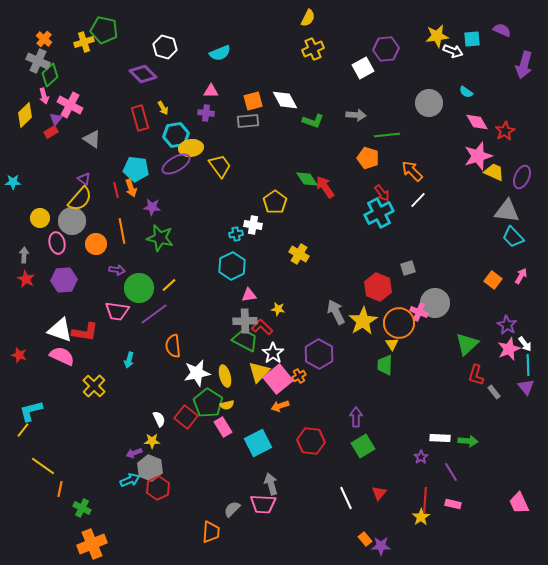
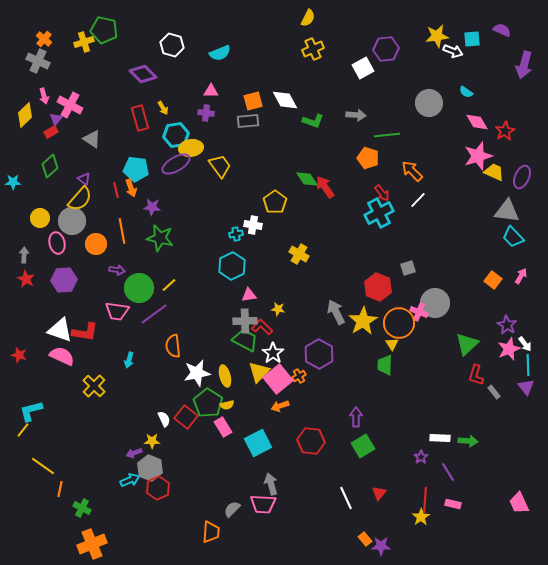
white hexagon at (165, 47): moved 7 px right, 2 px up
green diamond at (50, 75): moved 91 px down
white semicircle at (159, 419): moved 5 px right
purple line at (451, 472): moved 3 px left
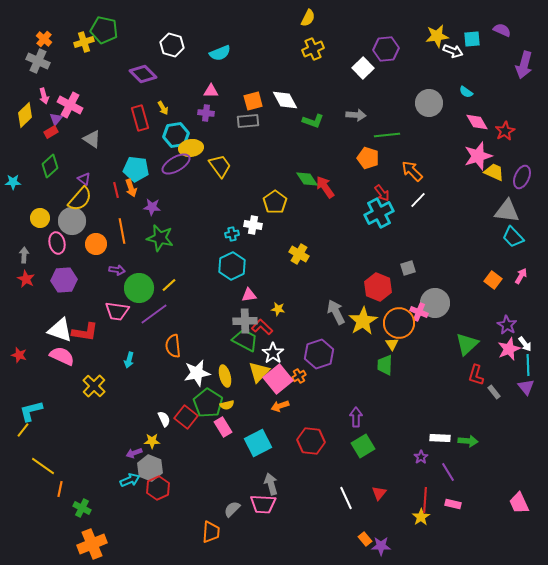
white square at (363, 68): rotated 15 degrees counterclockwise
cyan cross at (236, 234): moved 4 px left
purple hexagon at (319, 354): rotated 12 degrees clockwise
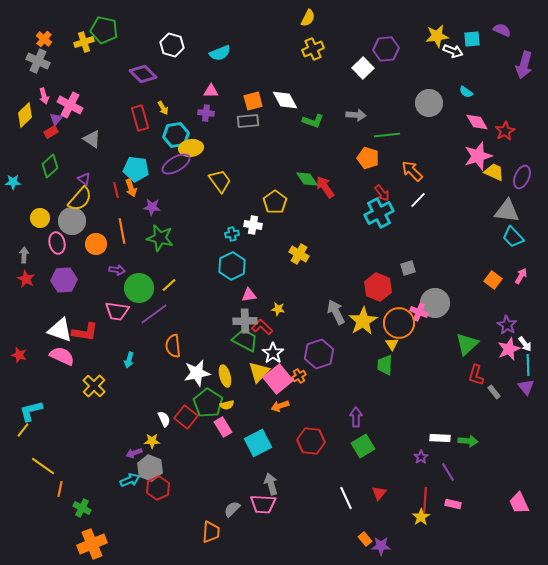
yellow trapezoid at (220, 166): moved 15 px down
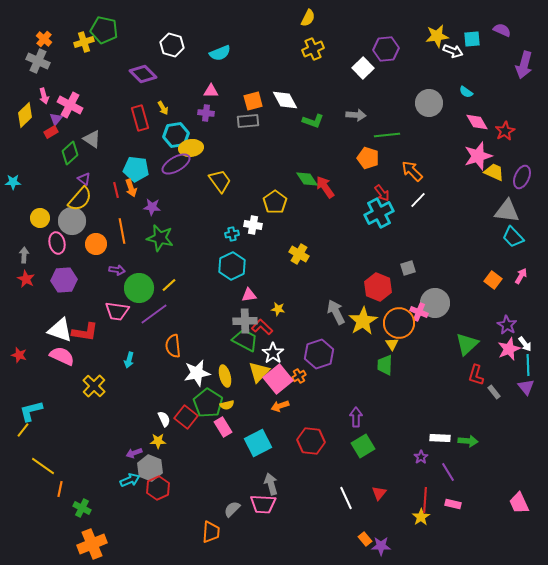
green diamond at (50, 166): moved 20 px right, 13 px up
yellow star at (152, 441): moved 6 px right
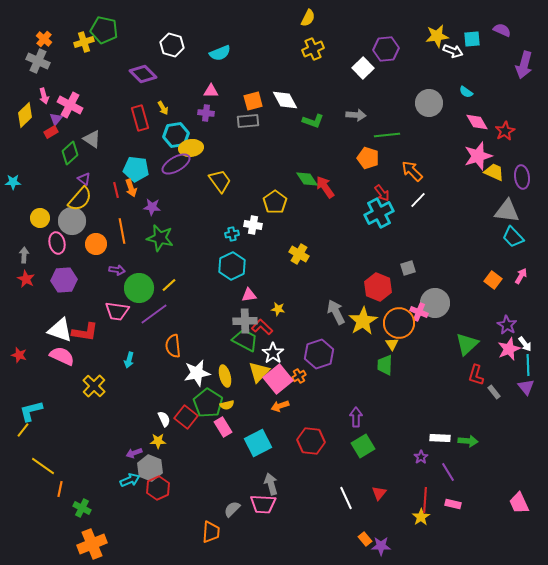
purple ellipse at (522, 177): rotated 30 degrees counterclockwise
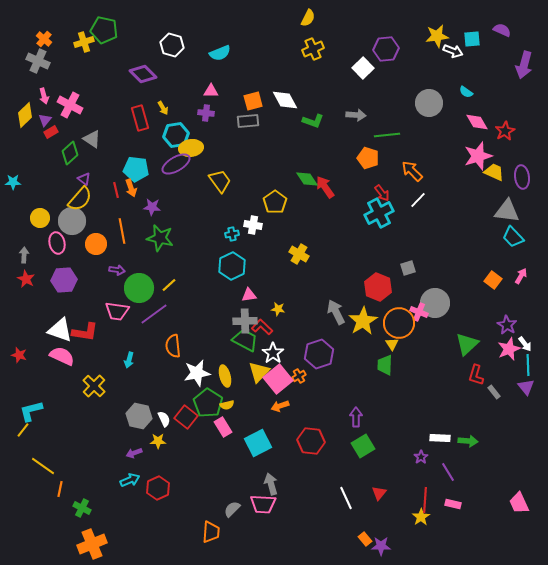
purple triangle at (56, 119): moved 11 px left, 1 px down
gray hexagon at (150, 468): moved 11 px left, 52 px up; rotated 10 degrees counterclockwise
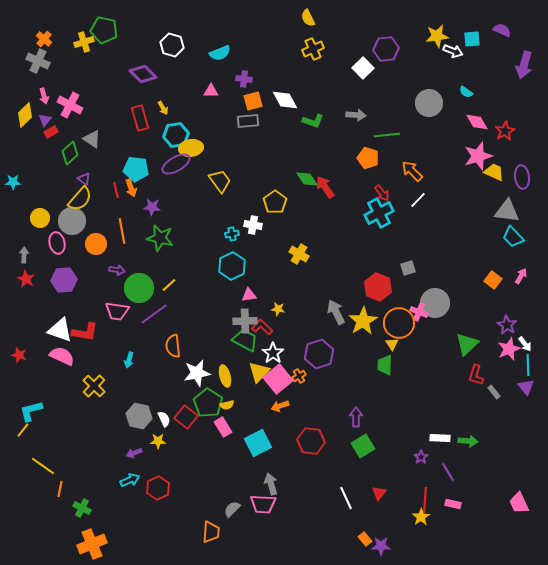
yellow semicircle at (308, 18): rotated 126 degrees clockwise
purple cross at (206, 113): moved 38 px right, 34 px up
